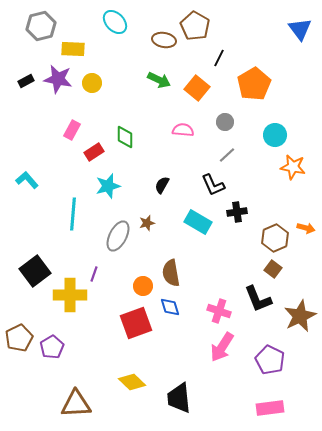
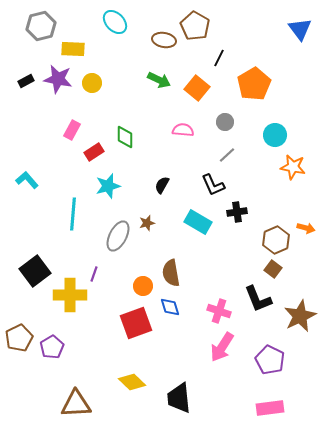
brown hexagon at (275, 238): moved 1 px right, 2 px down
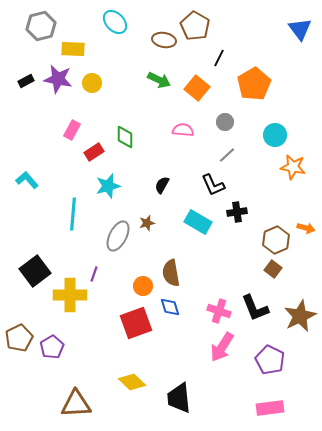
black L-shape at (258, 299): moved 3 px left, 9 px down
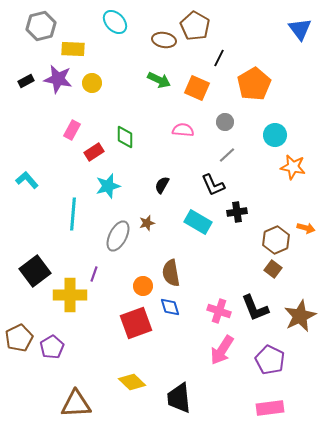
orange square at (197, 88): rotated 15 degrees counterclockwise
pink arrow at (222, 347): moved 3 px down
